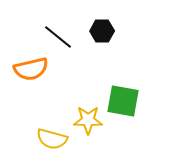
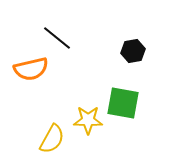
black hexagon: moved 31 px right, 20 px down; rotated 10 degrees counterclockwise
black line: moved 1 px left, 1 px down
green square: moved 2 px down
yellow semicircle: rotated 76 degrees counterclockwise
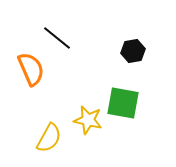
orange semicircle: rotated 100 degrees counterclockwise
yellow star: rotated 12 degrees clockwise
yellow semicircle: moved 3 px left, 1 px up
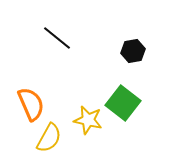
orange semicircle: moved 35 px down
green square: rotated 28 degrees clockwise
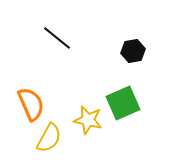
green square: rotated 28 degrees clockwise
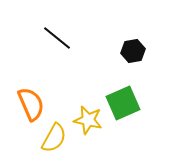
yellow semicircle: moved 5 px right
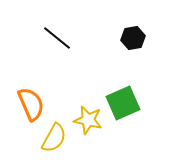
black hexagon: moved 13 px up
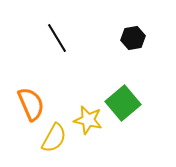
black line: rotated 20 degrees clockwise
green square: rotated 16 degrees counterclockwise
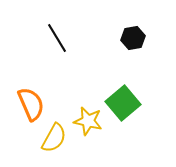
yellow star: moved 1 px down
